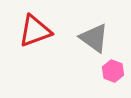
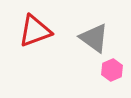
pink hexagon: moved 1 px left, 1 px up; rotated 15 degrees clockwise
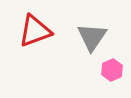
gray triangle: moved 2 px left, 1 px up; rotated 28 degrees clockwise
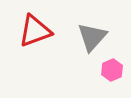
gray triangle: rotated 8 degrees clockwise
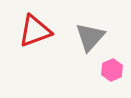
gray triangle: moved 2 px left
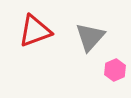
pink hexagon: moved 3 px right
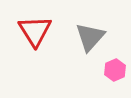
red triangle: rotated 42 degrees counterclockwise
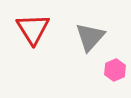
red triangle: moved 2 px left, 2 px up
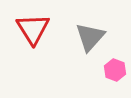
pink hexagon: rotated 15 degrees counterclockwise
